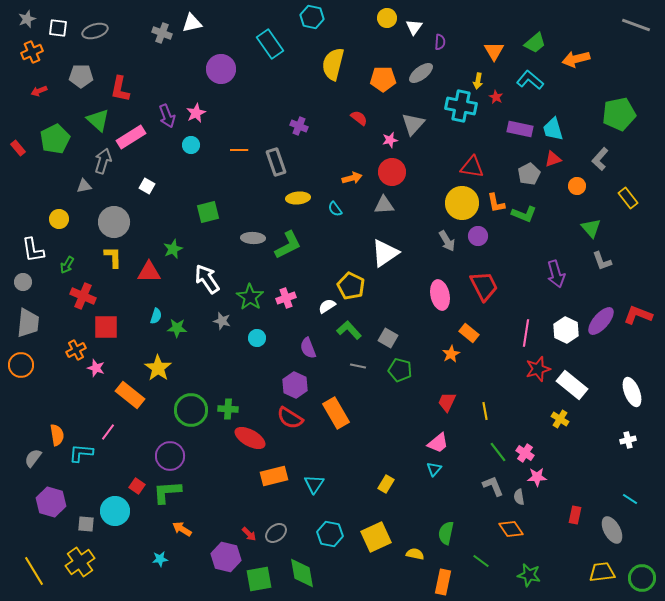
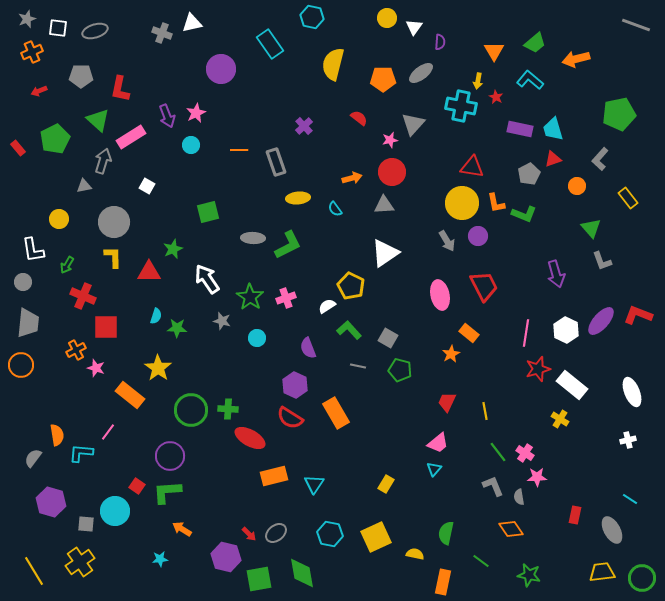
purple cross at (299, 126): moved 5 px right; rotated 24 degrees clockwise
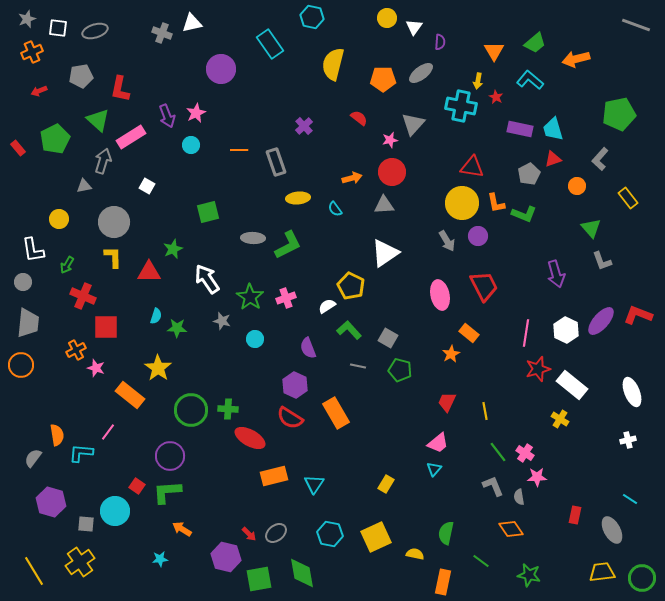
gray pentagon at (81, 76): rotated 10 degrees counterclockwise
cyan circle at (257, 338): moved 2 px left, 1 px down
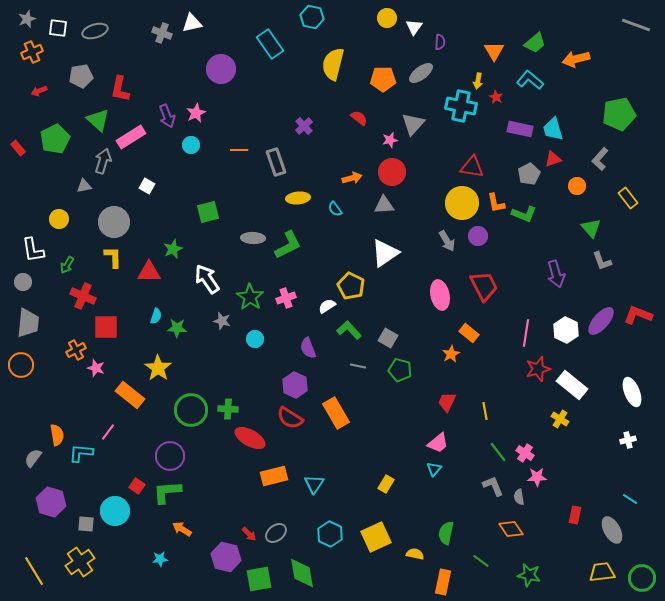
cyan hexagon at (330, 534): rotated 15 degrees clockwise
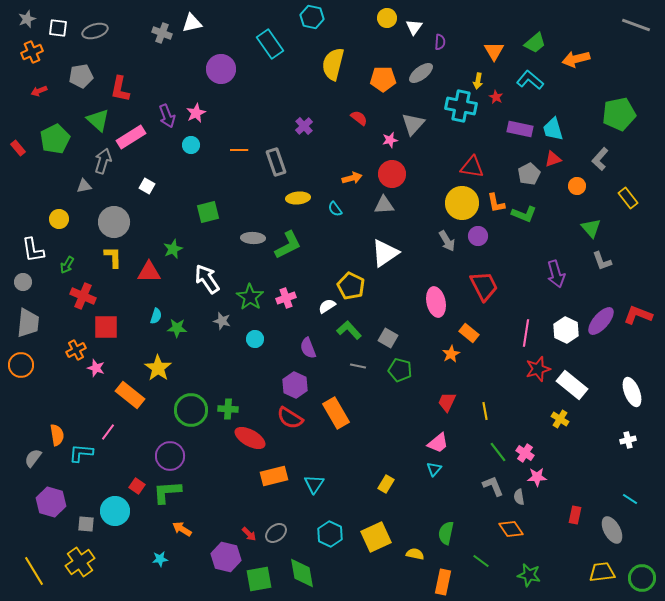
red circle at (392, 172): moved 2 px down
pink ellipse at (440, 295): moved 4 px left, 7 px down
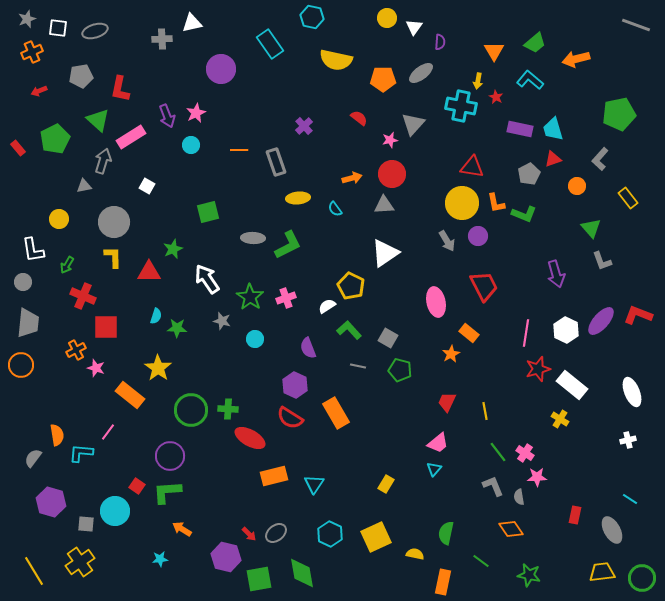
gray cross at (162, 33): moved 6 px down; rotated 24 degrees counterclockwise
yellow semicircle at (333, 64): moved 3 px right, 4 px up; rotated 92 degrees counterclockwise
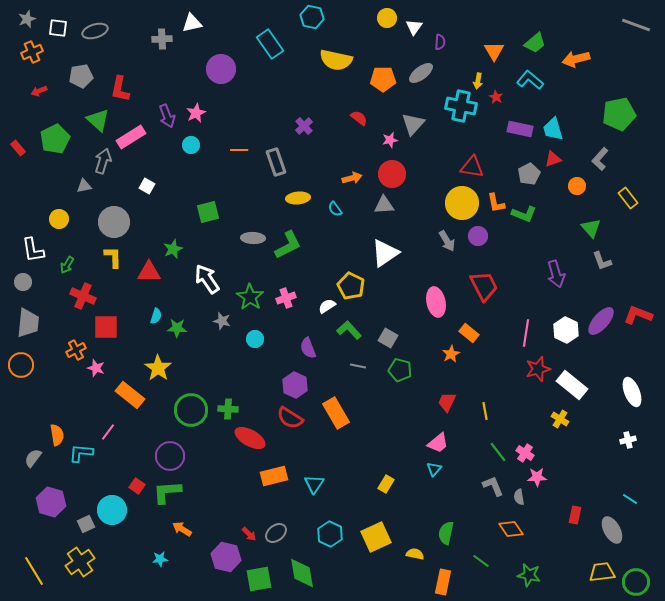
cyan circle at (115, 511): moved 3 px left, 1 px up
gray square at (86, 524): rotated 30 degrees counterclockwise
green circle at (642, 578): moved 6 px left, 4 px down
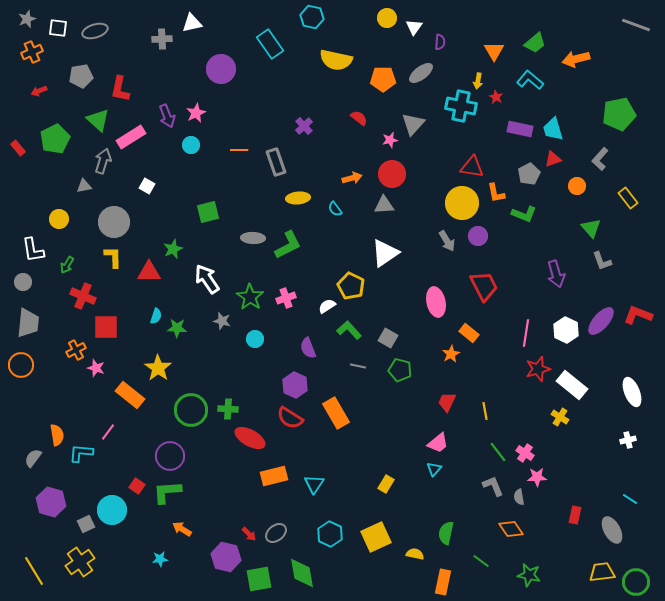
orange L-shape at (496, 203): moved 10 px up
yellow cross at (560, 419): moved 2 px up
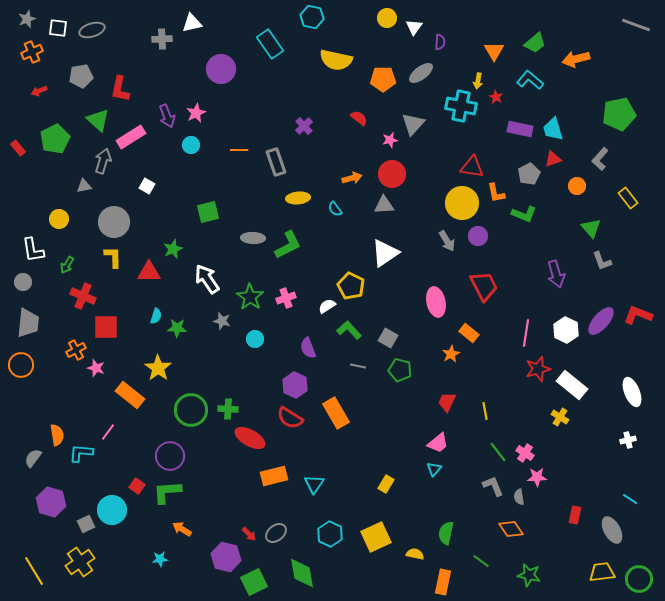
gray ellipse at (95, 31): moved 3 px left, 1 px up
green square at (259, 579): moved 5 px left, 3 px down; rotated 16 degrees counterclockwise
green circle at (636, 582): moved 3 px right, 3 px up
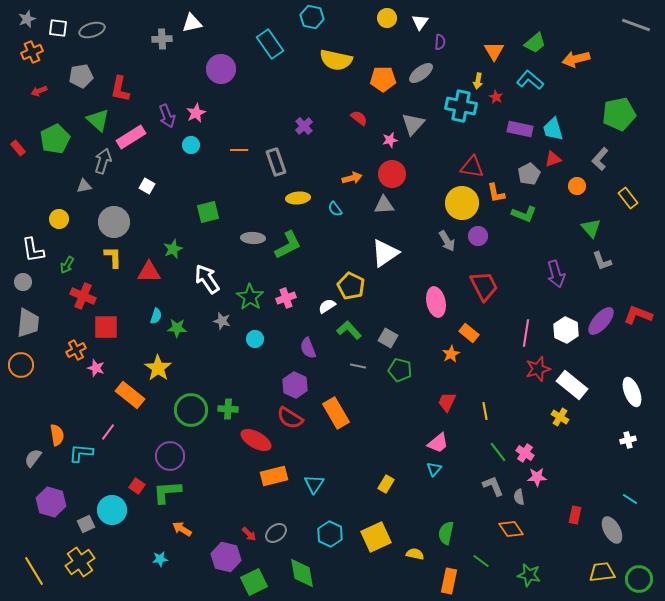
white triangle at (414, 27): moved 6 px right, 5 px up
red ellipse at (250, 438): moved 6 px right, 2 px down
orange rectangle at (443, 582): moved 6 px right, 1 px up
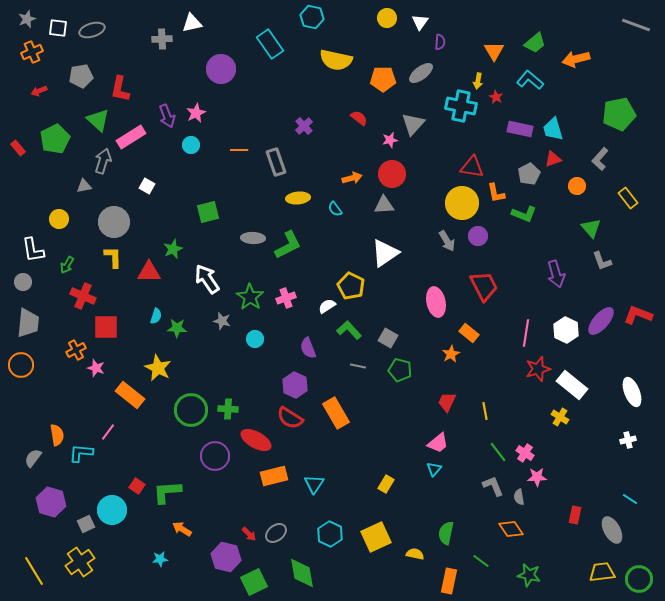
yellow star at (158, 368): rotated 8 degrees counterclockwise
purple circle at (170, 456): moved 45 px right
